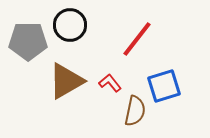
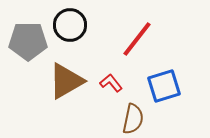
red L-shape: moved 1 px right
brown semicircle: moved 2 px left, 8 px down
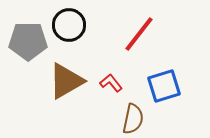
black circle: moved 1 px left
red line: moved 2 px right, 5 px up
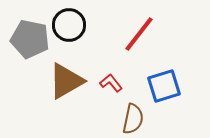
gray pentagon: moved 2 px right, 2 px up; rotated 12 degrees clockwise
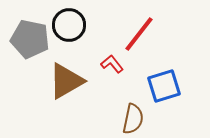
red L-shape: moved 1 px right, 19 px up
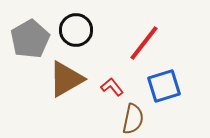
black circle: moved 7 px right, 5 px down
red line: moved 5 px right, 9 px down
gray pentagon: rotated 30 degrees clockwise
red L-shape: moved 23 px down
brown triangle: moved 2 px up
